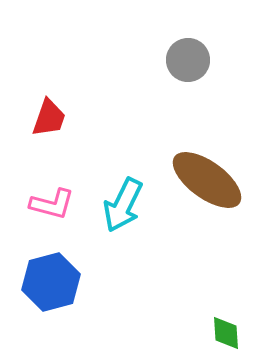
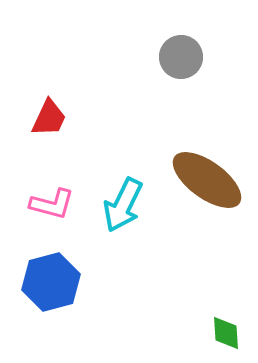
gray circle: moved 7 px left, 3 px up
red trapezoid: rotated 6 degrees clockwise
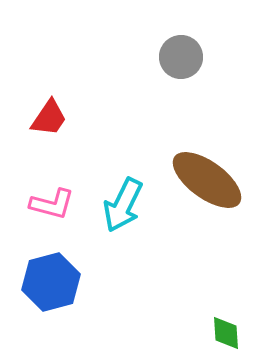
red trapezoid: rotated 9 degrees clockwise
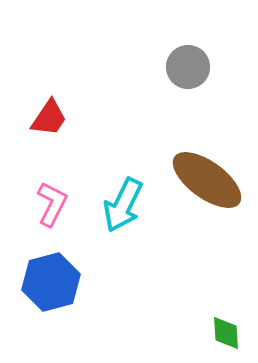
gray circle: moved 7 px right, 10 px down
pink L-shape: rotated 78 degrees counterclockwise
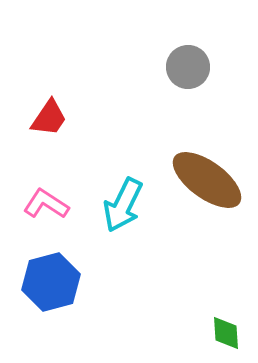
pink L-shape: moved 6 px left; rotated 84 degrees counterclockwise
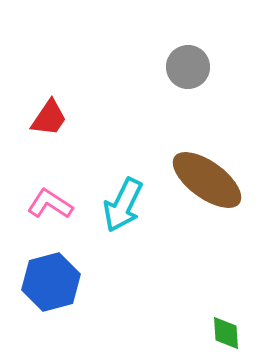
pink L-shape: moved 4 px right
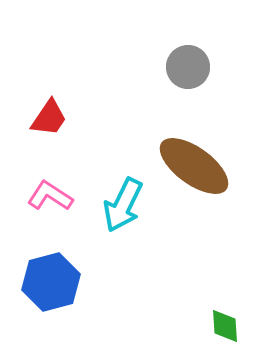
brown ellipse: moved 13 px left, 14 px up
pink L-shape: moved 8 px up
green diamond: moved 1 px left, 7 px up
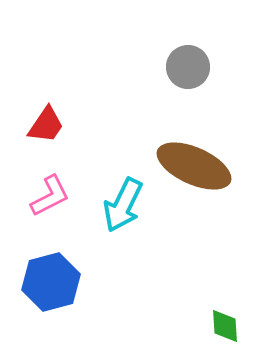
red trapezoid: moved 3 px left, 7 px down
brown ellipse: rotated 12 degrees counterclockwise
pink L-shape: rotated 120 degrees clockwise
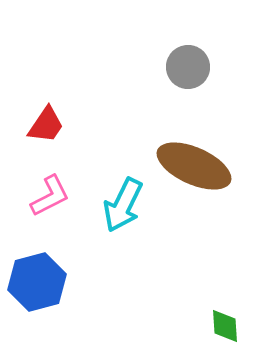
blue hexagon: moved 14 px left
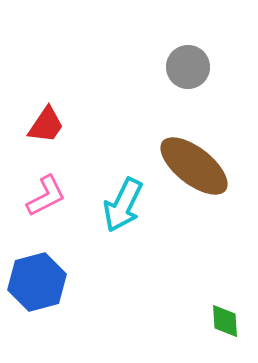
brown ellipse: rotated 14 degrees clockwise
pink L-shape: moved 4 px left
green diamond: moved 5 px up
